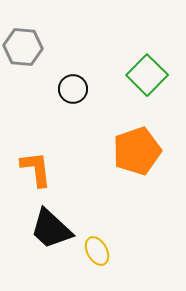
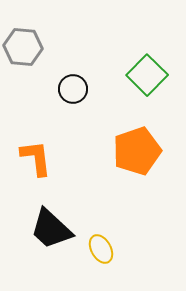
orange L-shape: moved 11 px up
yellow ellipse: moved 4 px right, 2 px up
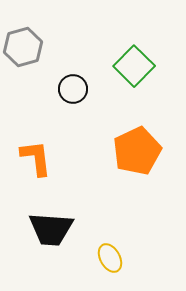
gray hexagon: rotated 21 degrees counterclockwise
green square: moved 13 px left, 9 px up
orange pentagon: rotated 6 degrees counterclockwise
black trapezoid: rotated 39 degrees counterclockwise
yellow ellipse: moved 9 px right, 9 px down
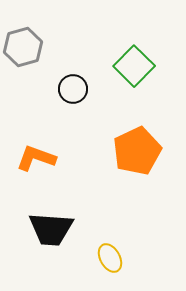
orange L-shape: rotated 63 degrees counterclockwise
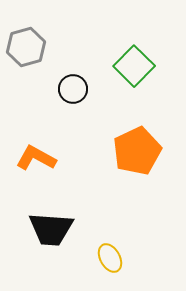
gray hexagon: moved 3 px right
orange L-shape: rotated 9 degrees clockwise
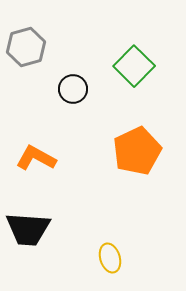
black trapezoid: moved 23 px left
yellow ellipse: rotated 12 degrees clockwise
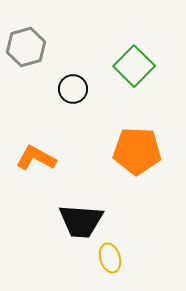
orange pentagon: rotated 27 degrees clockwise
black trapezoid: moved 53 px right, 8 px up
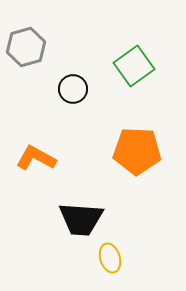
green square: rotated 9 degrees clockwise
black trapezoid: moved 2 px up
